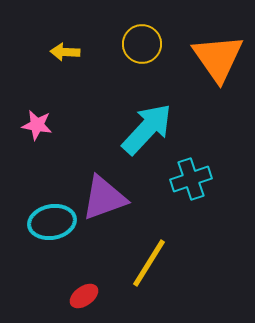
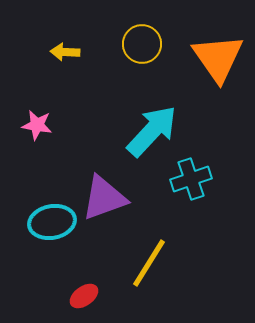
cyan arrow: moved 5 px right, 2 px down
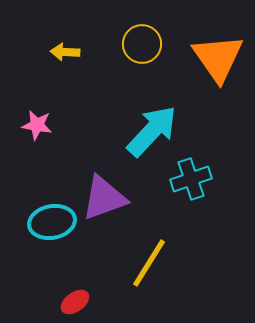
red ellipse: moved 9 px left, 6 px down
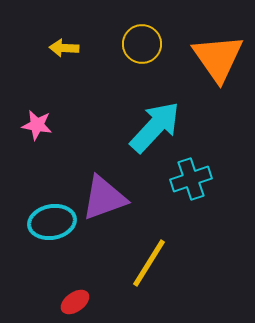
yellow arrow: moved 1 px left, 4 px up
cyan arrow: moved 3 px right, 4 px up
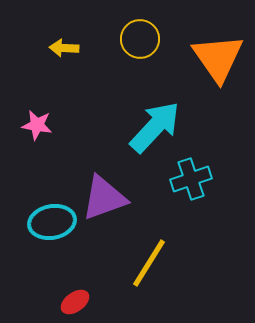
yellow circle: moved 2 px left, 5 px up
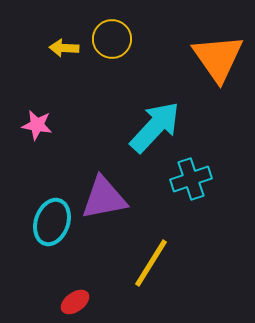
yellow circle: moved 28 px left
purple triangle: rotated 9 degrees clockwise
cyan ellipse: rotated 60 degrees counterclockwise
yellow line: moved 2 px right
